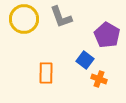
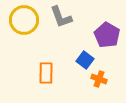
yellow circle: moved 1 px down
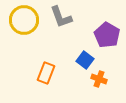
orange rectangle: rotated 20 degrees clockwise
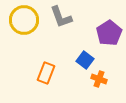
purple pentagon: moved 2 px right, 2 px up; rotated 10 degrees clockwise
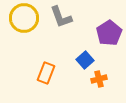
yellow circle: moved 2 px up
blue square: rotated 12 degrees clockwise
orange cross: rotated 35 degrees counterclockwise
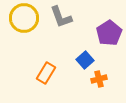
orange rectangle: rotated 10 degrees clockwise
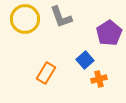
yellow circle: moved 1 px right, 1 px down
